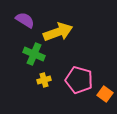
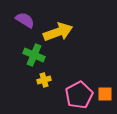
green cross: moved 1 px down
pink pentagon: moved 15 px down; rotated 28 degrees clockwise
orange square: rotated 35 degrees counterclockwise
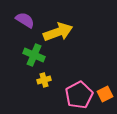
orange square: rotated 28 degrees counterclockwise
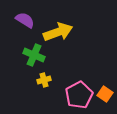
orange square: rotated 28 degrees counterclockwise
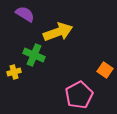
purple semicircle: moved 6 px up
yellow cross: moved 30 px left, 8 px up
orange square: moved 24 px up
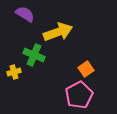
orange square: moved 19 px left, 1 px up; rotated 21 degrees clockwise
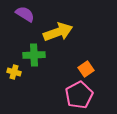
green cross: rotated 25 degrees counterclockwise
yellow cross: rotated 32 degrees clockwise
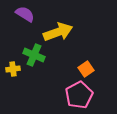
green cross: rotated 25 degrees clockwise
yellow cross: moved 1 px left, 3 px up; rotated 24 degrees counterclockwise
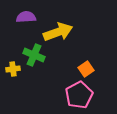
purple semicircle: moved 1 px right, 3 px down; rotated 36 degrees counterclockwise
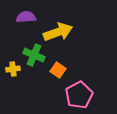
orange square: moved 28 px left, 1 px down; rotated 21 degrees counterclockwise
